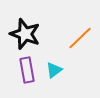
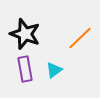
purple rectangle: moved 2 px left, 1 px up
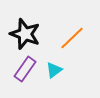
orange line: moved 8 px left
purple rectangle: rotated 45 degrees clockwise
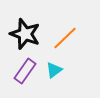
orange line: moved 7 px left
purple rectangle: moved 2 px down
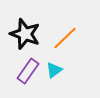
purple rectangle: moved 3 px right
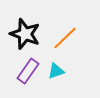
cyan triangle: moved 2 px right, 1 px down; rotated 18 degrees clockwise
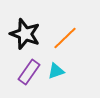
purple rectangle: moved 1 px right, 1 px down
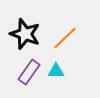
cyan triangle: rotated 18 degrees clockwise
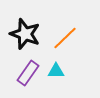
purple rectangle: moved 1 px left, 1 px down
